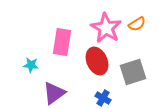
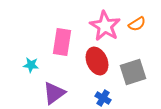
pink star: moved 1 px left, 2 px up
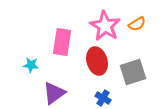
red ellipse: rotated 8 degrees clockwise
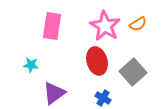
orange semicircle: moved 1 px right
pink rectangle: moved 10 px left, 16 px up
gray square: rotated 24 degrees counterclockwise
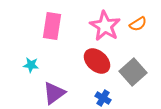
red ellipse: rotated 32 degrees counterclockwise
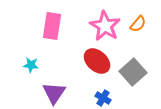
orange semicircle: rotated 18 degrees counterclockwise
purple triangle: rotated 20 degrees counterclockwise
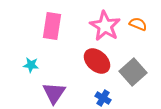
orange semicircle: rotated 108 degrees counterclockwise
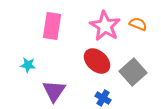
cyan star: moved 3 px left
purple triangle: moved 2 px up
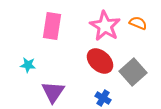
orange semicircle: moved 1 px up
red ellipse: moved 3 px right
purple triangle: moved 1 px left, 1 px down
